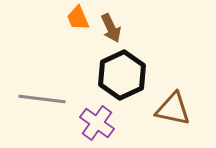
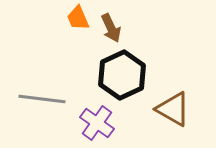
brown triangle: rotated 18 degrees clockwise
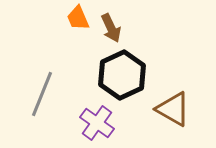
gray line: moved 5 px up; rotated 75 degrees counterclockwise
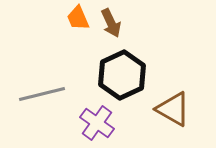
brown arrow: moved 5 px up
gray line: rotated 54 degrees clockwise
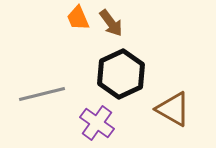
brown arrow: rotated 12 degrees counterclockwise
black hexagon: moved 1 px left, 1 px up
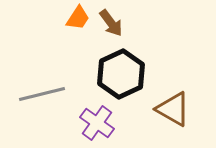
orange trapezoid: rotated 124 degrees counterclockwise
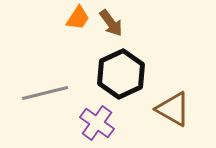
gray line: moved 3 px right, 1 px up
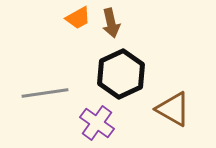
orange trapezoid: rotated 28 degrees clockwise
brown arrow: rotated 24 degrees clockwise
gray line: rotated 6 degrees clockwise
